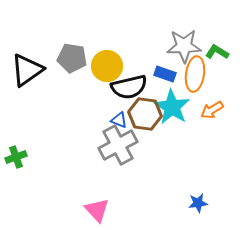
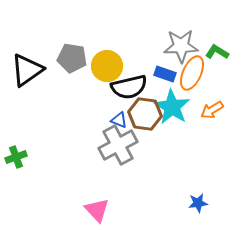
gray star: moved 3 px left
orange ellipse: moved 3 px left, 1 px up; rotated 16 degrees clockwise
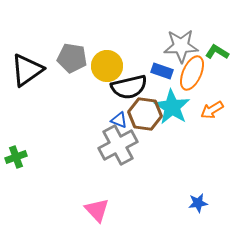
blue rectangle: moved 3 px left, 3 px up
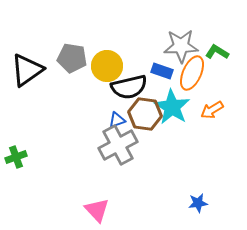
blue triangle: moved 2 px left; rotated 42 degrees counterclockwise
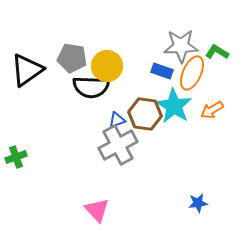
black semicircle: moved 38 px left; rotated 15 degrees clockwise
cyan star: moved 2 px right, 1 px up
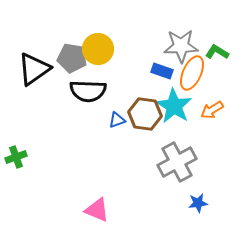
yellow circle: moved 9 px left, 17 px up
black triangle: moved 7 px right, 1 px up
black semicircle: moved 3 px left, 4 px down
gray cross: moved 59 px right, 17 px down
pink triangle: rotated 24 degrees counterclockwise
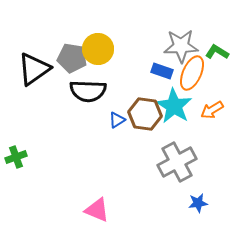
blue triangle: rotated 12 degrees counterclockwise
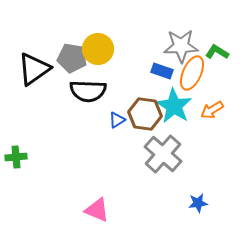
green cross: rotated 15 degrees clockwise
gray cross: moved 14 px left, 8 px up; rotated 21 degrees counterclockwise
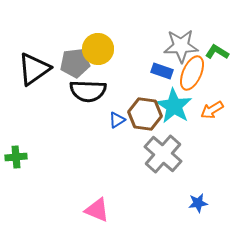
gray pentagon: moved 3 px right, 5 px down; rotated 16 degrees counterclockwise
